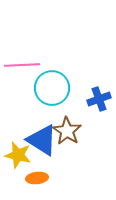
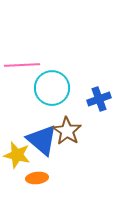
blue triangle: rotated 8 degrees clockwise
yellow star: moved 1 px left
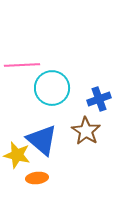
brown star: moved 19 px right
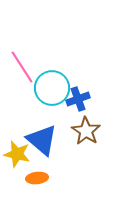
pink line: moved 2 px down; rotated 60 degrees clockwise
blue cross: moved 21 px left
yellow star: moved 1 px up
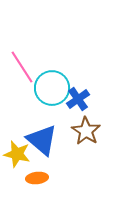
blue cross: rotated 15 degrees counterclockwise
